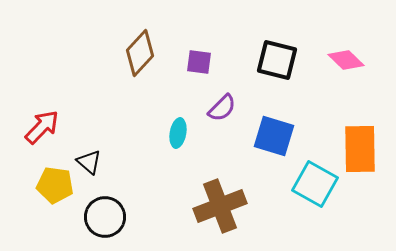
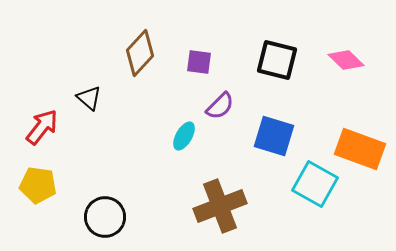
purple semicircle: moved 2 px left, 2 px up
red arrow: rotated 6 degrees counterclockwise
cyan ellipse: moved 6 px right, 3 px down; rotated 20 degrees clockwise
orange rectangle: rotated 69 degrees counterclockwise
black triangle: moved 64 px up
yellow pentagon: moved 17 px left
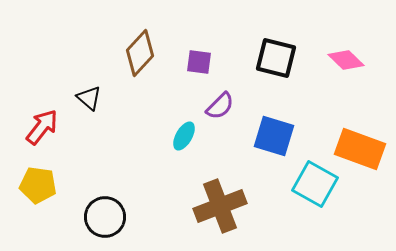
black square: moved 1 px left, 2 px up
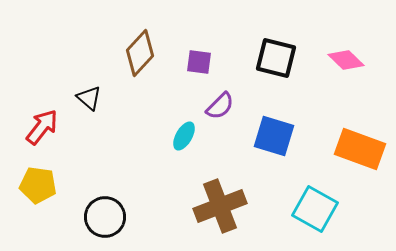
cyan square: moved 25 px down
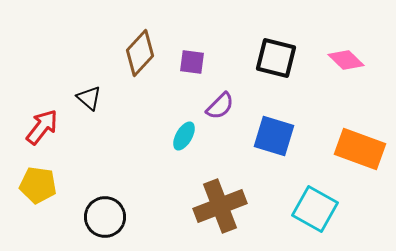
purple square: moved 7 px left
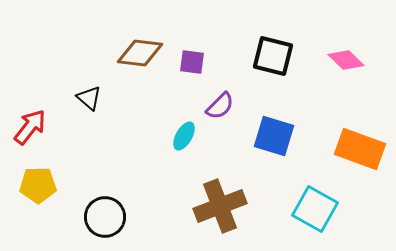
brown diamond: rotated 54 degrees clockwise
black square: moved 3 px left, 2 px up
red arrow: moved 12 px left
yellow pentagon: rotated 9 degrees counterclockwise
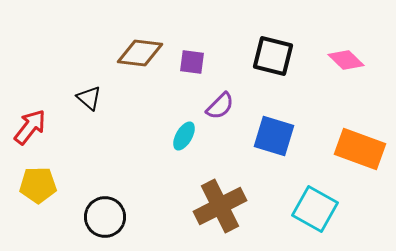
brown cross: rotated 6 degrees counterclockwise
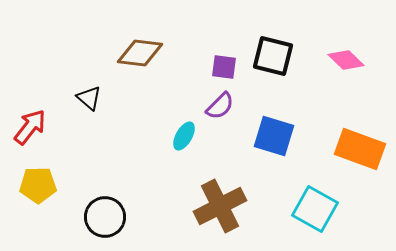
purple square: moved 32 px right, 5 px down
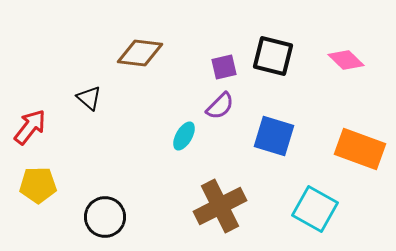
purple square: rotated 20 degrees counterclockwise
